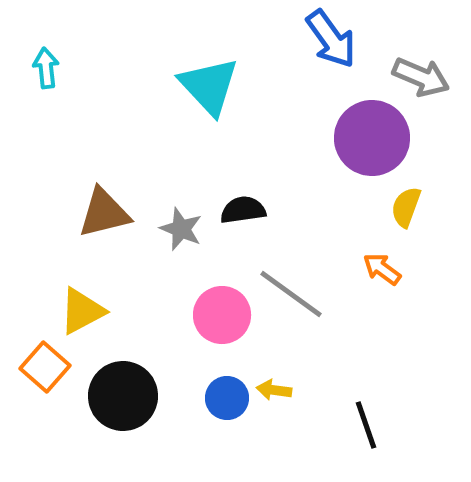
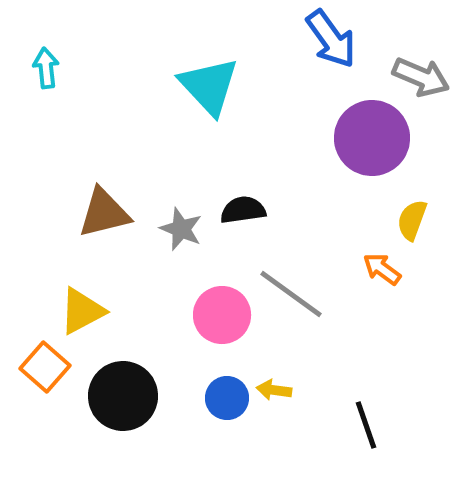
yellow semicircle: moved 6 px right, 13 px down
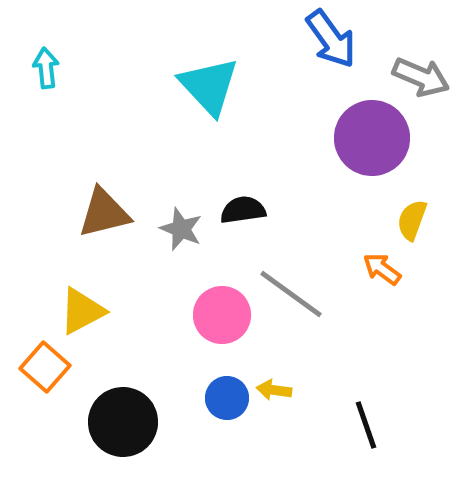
black circle: moved 26 px down
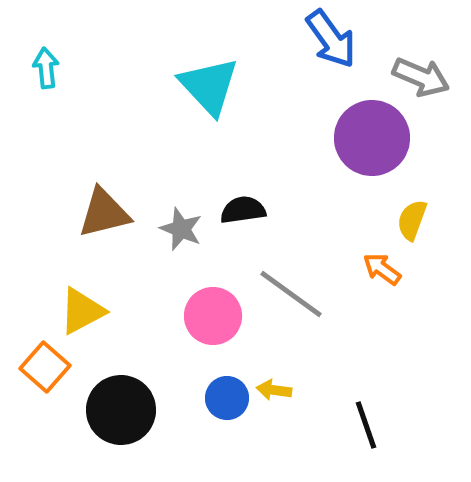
pink circle: moved 9 px left, 1 px down
black circle: moved 2 px left, 12 px up
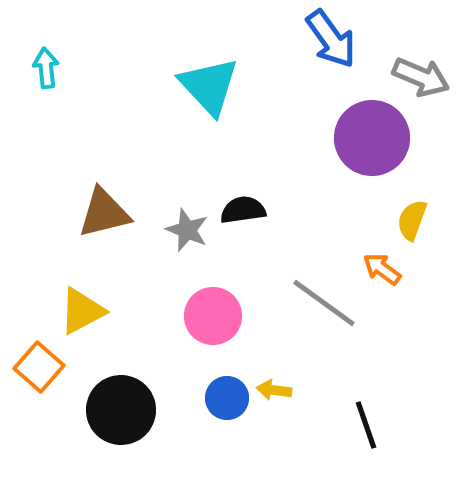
gray star: moved 6 px right, 1 px down
gray line: moved 33 px right, 9 px down
orange square: moved 6 px left
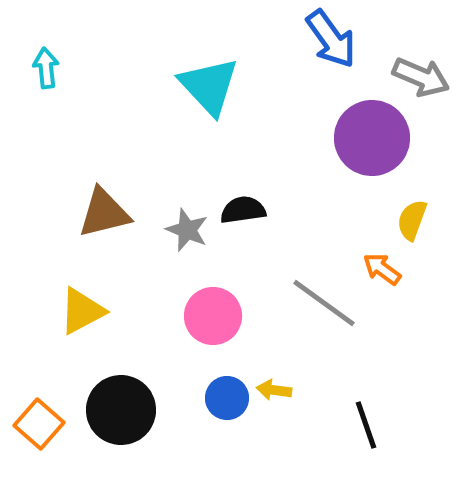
orange square: moved 57 px down
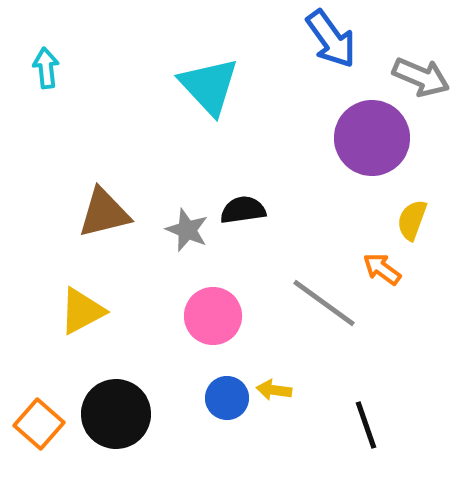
black circle: moved 5 px left, 4 px down
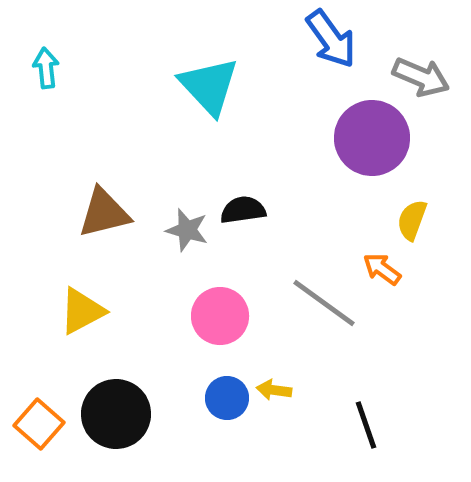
gray star: rotated 6 degrees counterclockwise
pink circle: moved 7 px right
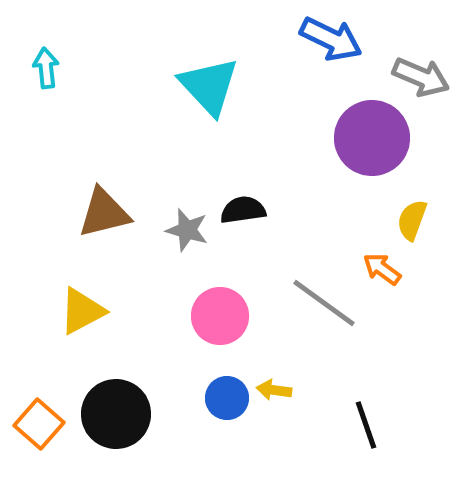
blue arrow: rotated 28 degrees counterclockwise
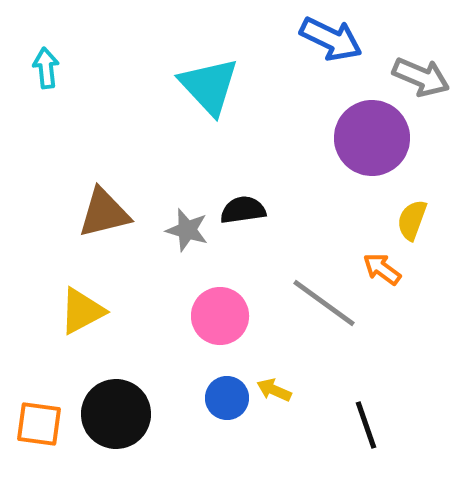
yellow arrow: rotated 16 degrees clockwise
orange square: rotated 33 degrees counterclockwise
